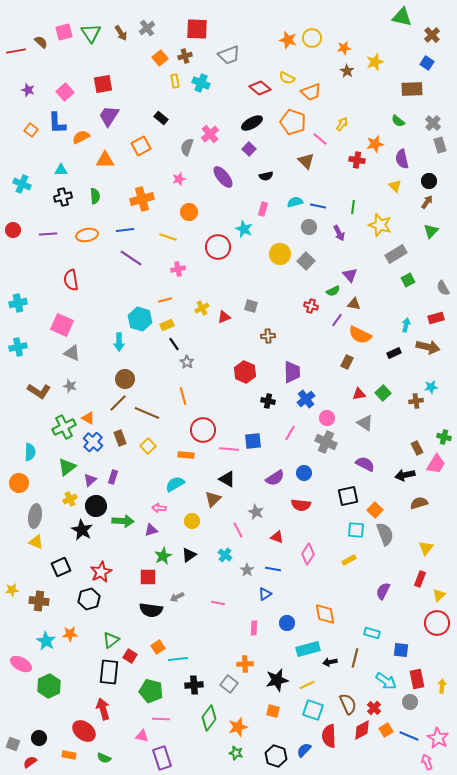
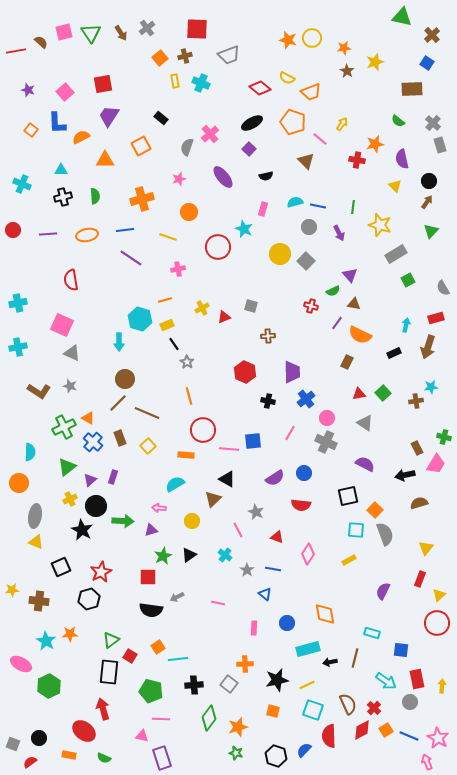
purple line at (337, 320): moved 3 px down
brown arrow at (428, 347): rotated 95 degrees clockwise
orange line at (183, 396): moved 6 px right
blue triangle at (265, 594): rotated 48 degrees counterclockwise
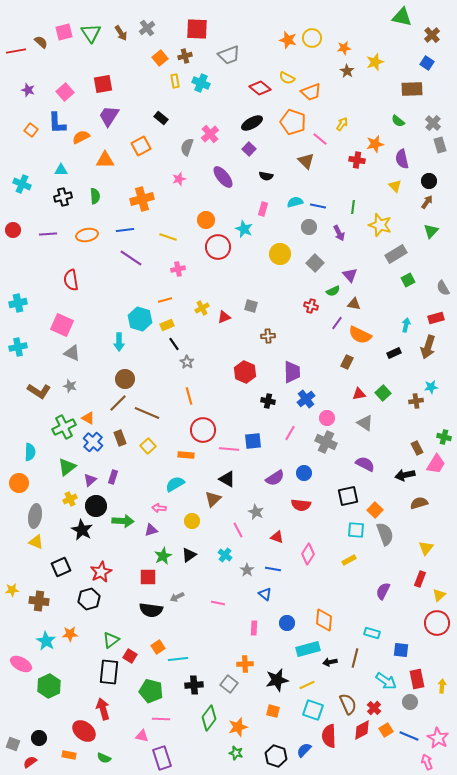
black semicircle at (266, 176): rotated 24 degrees clockwise
orange circle at (189, 212): moved 17 px right, 8 px down
gray square at (306, 261): moved 9 px right, 2 px down
orange diamond at (325, 614): moved 1 px left, 6 px down; rotated 15 degrees clockwise
